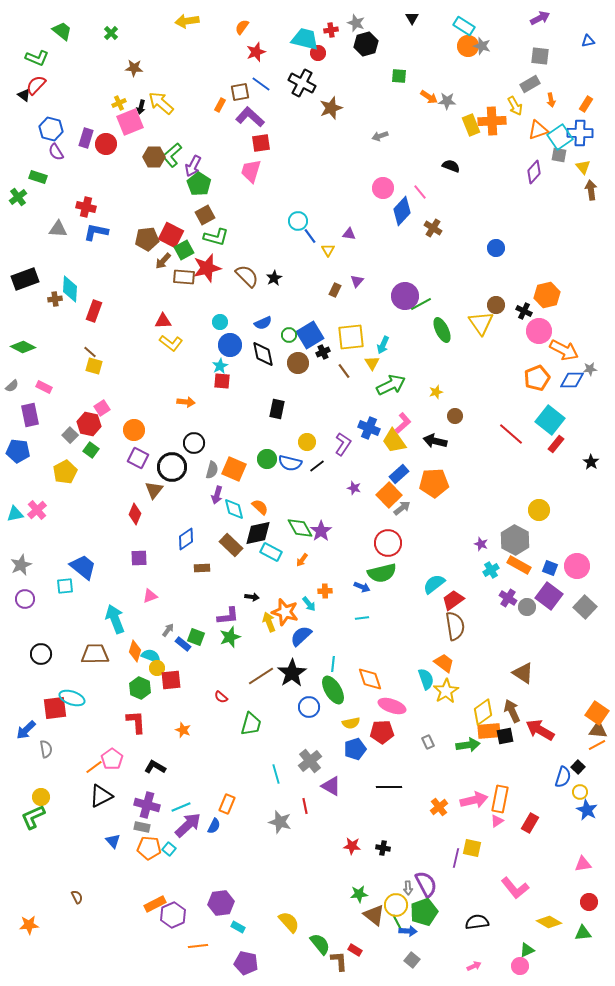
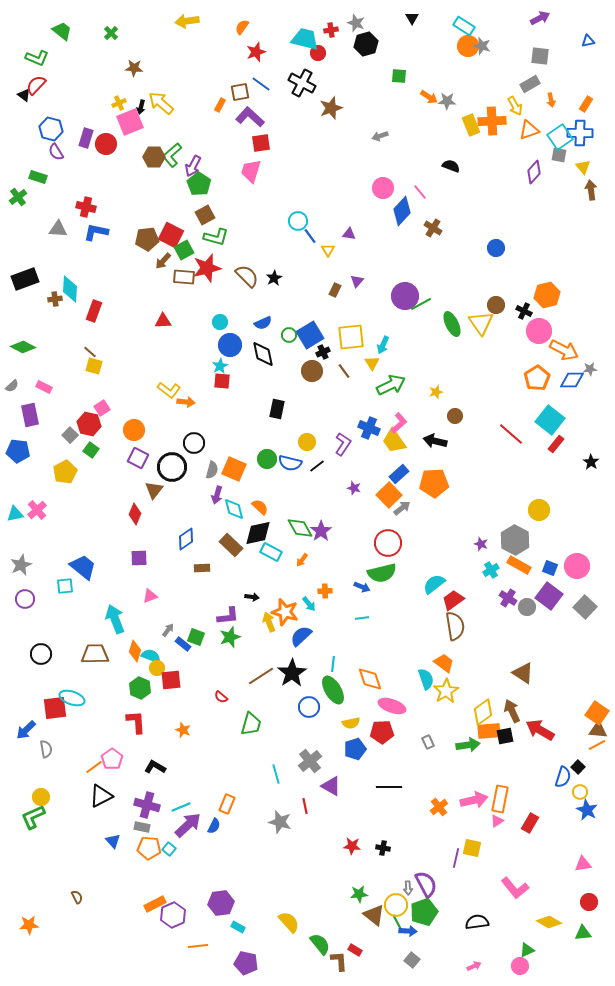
orange triangle at (538, 130): moved 9 px left
green ellipse at (442, 330): moved 10 px right, 6 px up
yellow L-shape at (171, 343): moved 2 px left, 47 px down
brown circle at (298, 363): moved 14 px right, 8 px down
orange pentagon at (537, 378): rotated 10 degrees counterclockwise
pink L-shape at (403, 423): moved 4 px left
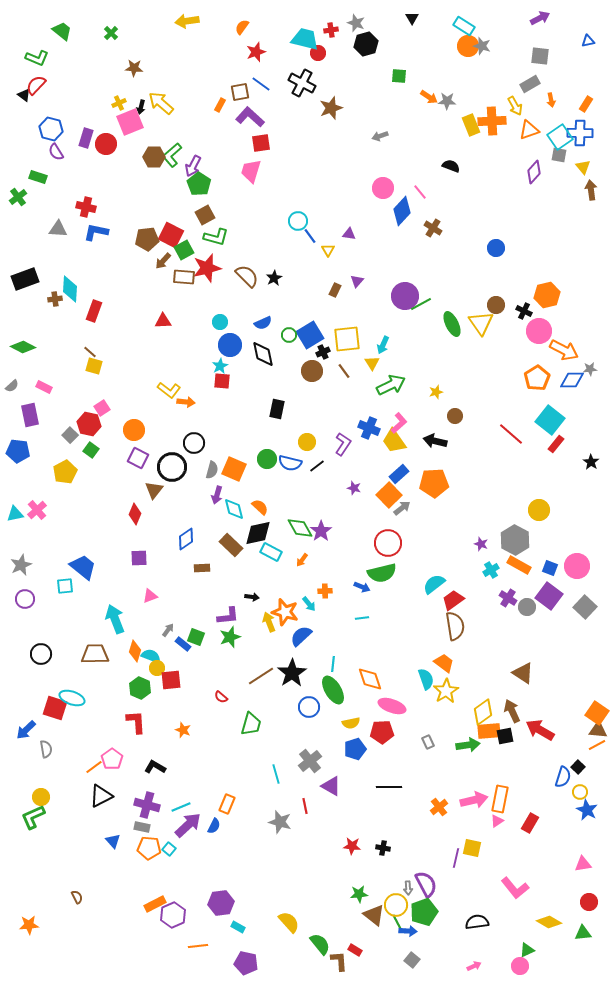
yellow square at (351, 337): moved 4 px left, 2 px down
red square at (55, 708): rotated 25 degrees clockwise
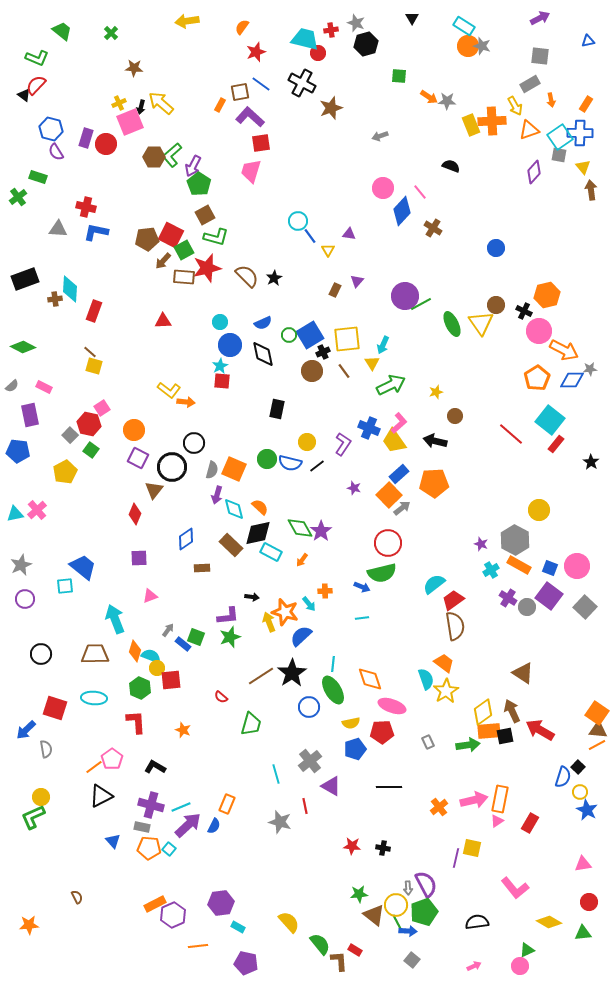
cyan ellipse at (72, 698): moved 22 px right; rotated 15 degrees counterclockwise
purple cross at (147, 805): moved 4 px right
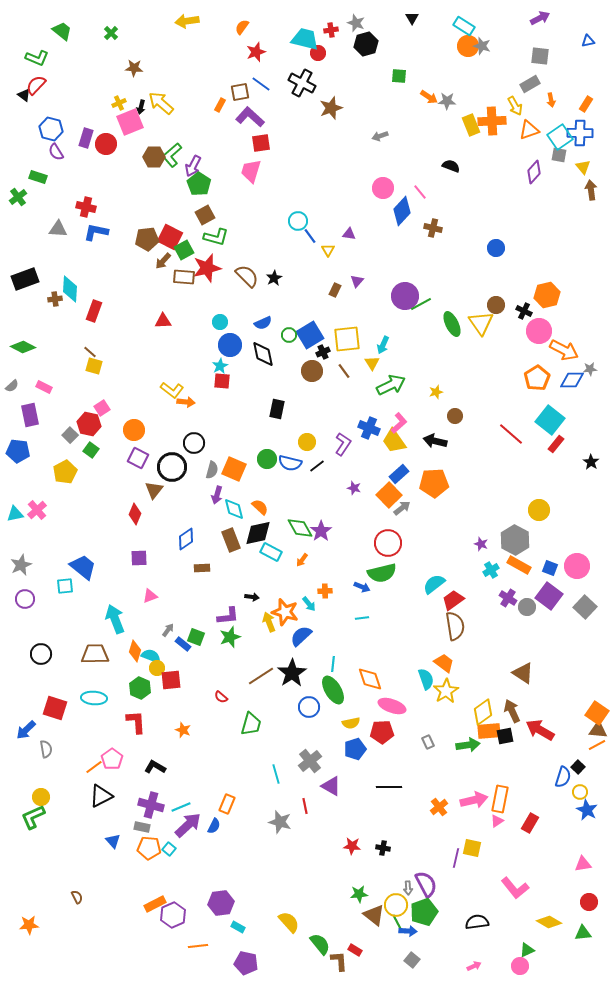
brown cross at (433, 228): rotated 18 degrees counterclockwise
red square at (171, 235): moved 1 px left, 2 px down
yellow L-shape at (169, 390): moved 3 px right
brown rectangle at (231, 545): moved 5 px up; rotated 25 degrees clockwise
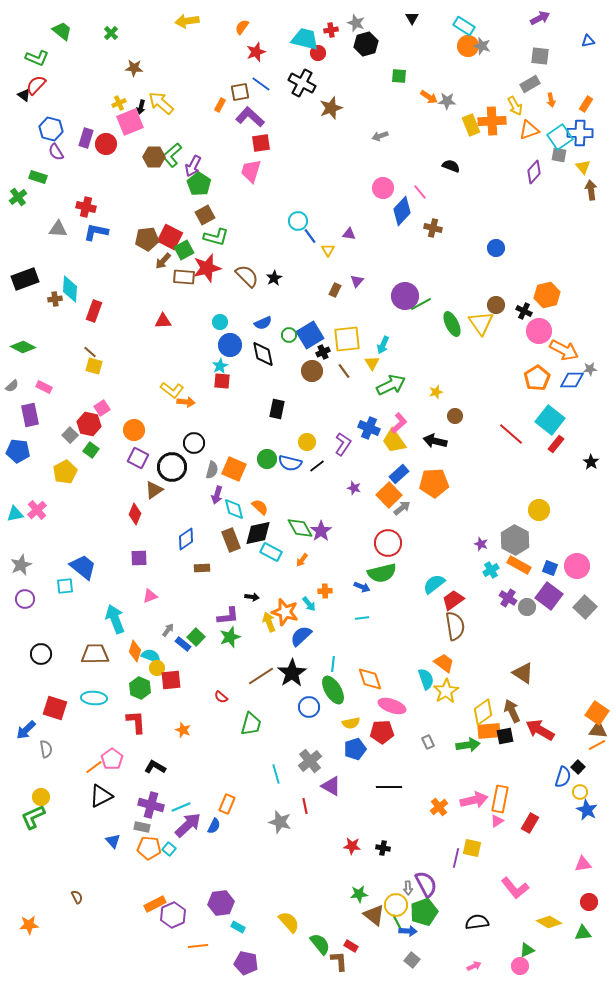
brown triangle at (154, 490): rotated 18 degrees clockwise
green square at (196, 637): rotated 24 degrees clockwise
red rectangle at (355, 950): moved 4 px left, 4 px up
